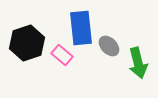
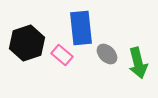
gray ellipse: moved 2 px left, 8 px down
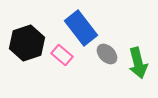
blue rectangle: rotated 32 degrees counterclockwise
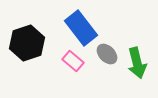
pink rectangle: moved 11 px right, 6 px down
green arrow: moved 1 px left
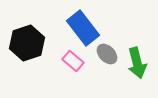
blue rectangle: moved 2 px right
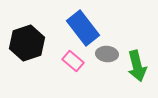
gray ellipse: rotated 40 degrees counterclockwise
green arrow: moved 3 px down
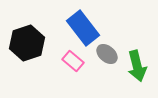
gray ellipse: rotated 35 degrees clockwise
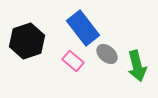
black hexagon: moved 2 px up
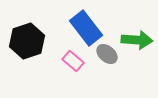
blue rectangle: moved 3 px right
green arrow: moved 26 px up; rotated 72 degrees counterclockwise
